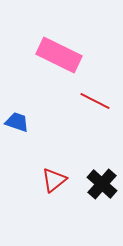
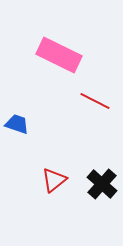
blue trapezoid: moved 2 px down
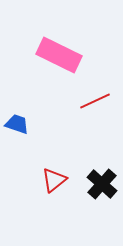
red line: rotated 52 degrees counterclockwise
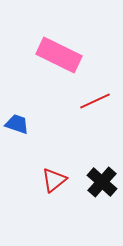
black cross: moved 2 px up
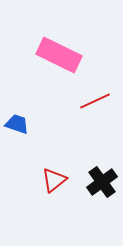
black cross: rotated 12 degrees clockwise
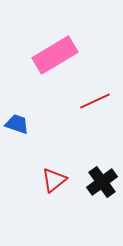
pink rectangle: moved 4 px left; rotated 57 degrees counterclockwise
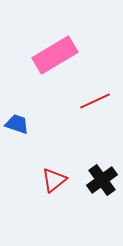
black cross: moved 2 px up
